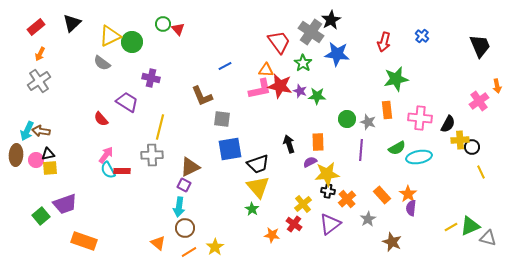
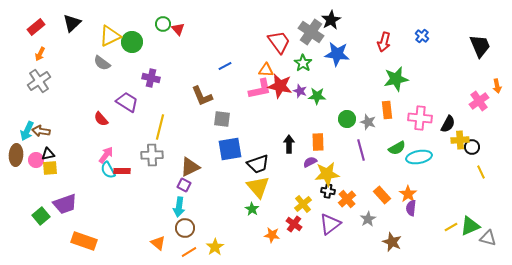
black arrow at (289, 144): rotated 18 degrees clockwise
purple line at (361, 150): rotated 20 degrees counterclockwise
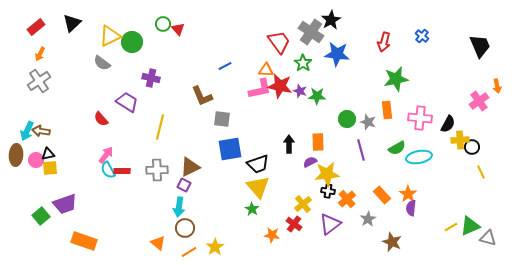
gray cross at (152, 155): moved 5 px right, 15 px down
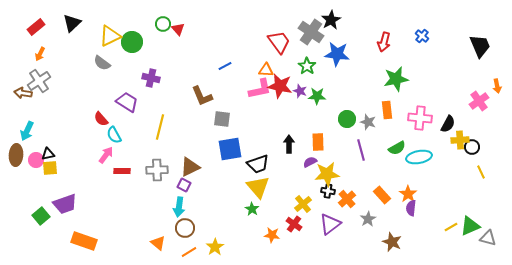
green star at (303, 63): moved 4 px right, 3 px down
brown arrow at (41, 131): moved 18 px left, 38 px up
cyan semicircle at (108, 170): moved 6 px right, 35 px up
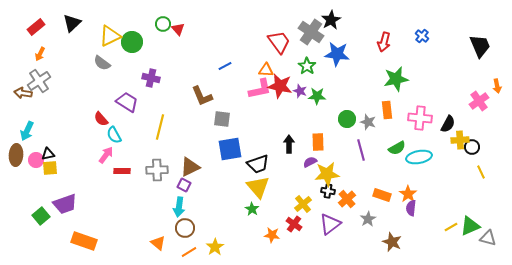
orange rectangle at (382, 195): rotated 30 degrees counterclockwise
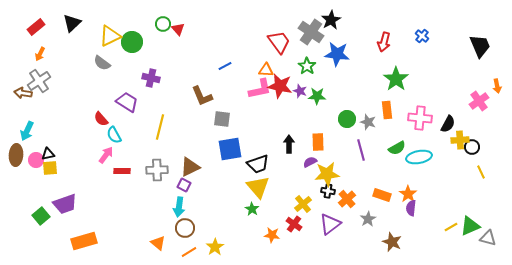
green star at (396, 79): rotated 25 degrees counterclockwise
orange rectangle at (84, 241): rotated 35 degrees counterclockwise
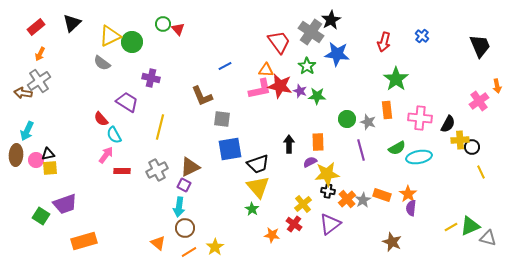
gray cross at (157, 170): rotated 25 degrees counterclockwise
green square at (41, 216): rotated 18 degrees counterclockwise
gray star at (368, 219): moved 5 px left, 19 px up
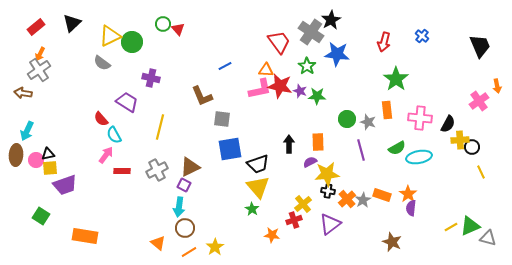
gray cross at (39, 81): moved 11 px up
purple trapezoid at (65, 204): moved 19 px up
red cross at (294, 224): moved 4 px up; rotated 35 degrees clockwise
orange rectangle at (84, 241): moved 1 px right, 5 px up; rotated 25 degrees clockwise
